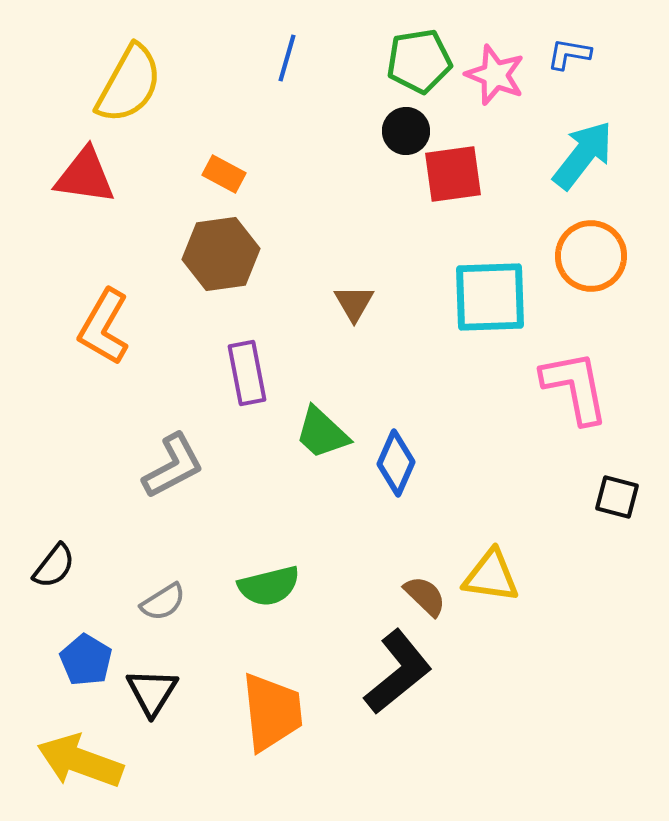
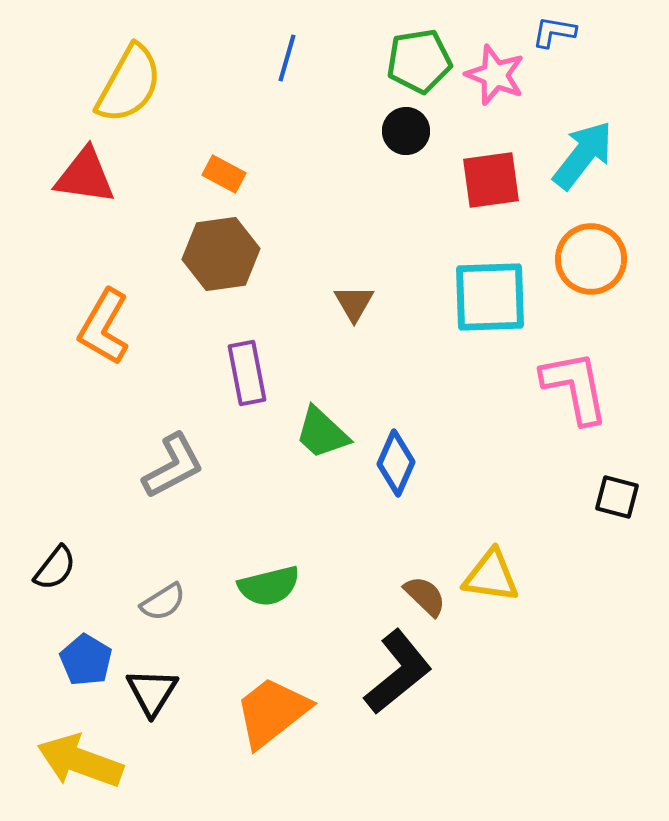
blue L-shape: moved 15 px left, 22 px up
red square: moved 38 px right, 6 px down
orange circle: moved 3 px down
black semicircle: moved 1 px right, 2 px down
orange trapezoid: rotated 122 degrees counterclockwise
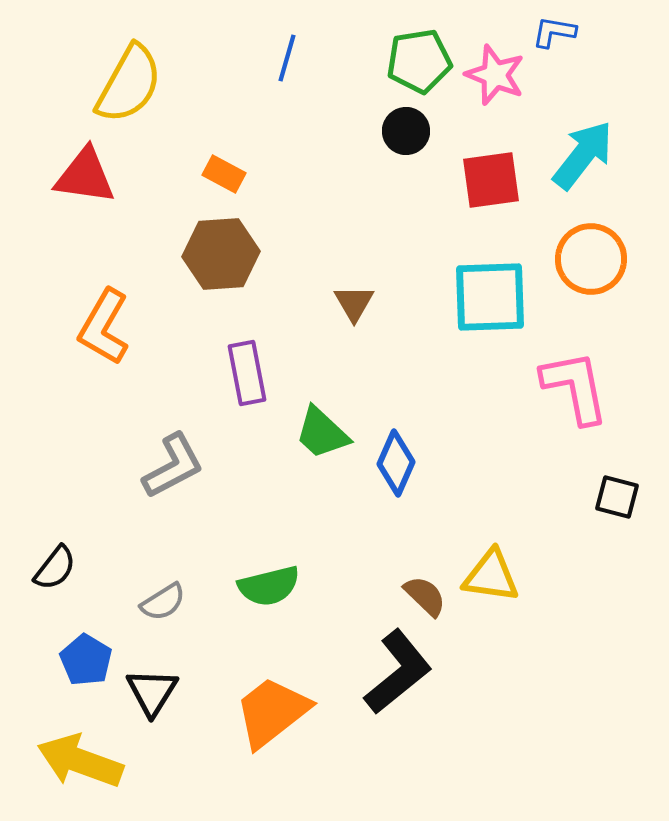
brown hexagon: rotated 4 degrees clockwise
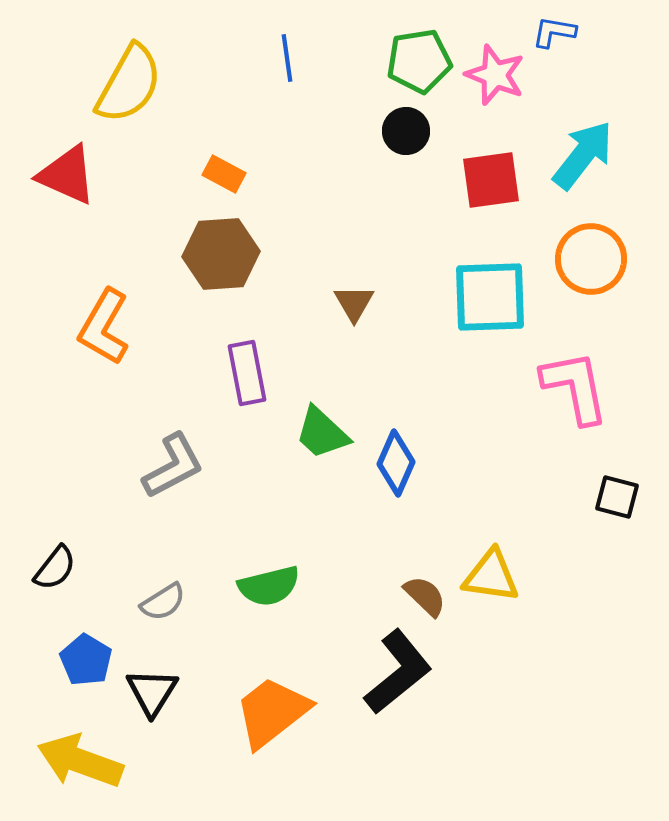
blue line: rotated 24 degrees counterclockwise
red triangle: moved 18 px left, 1 px up; rotated 16 degrees clockwise
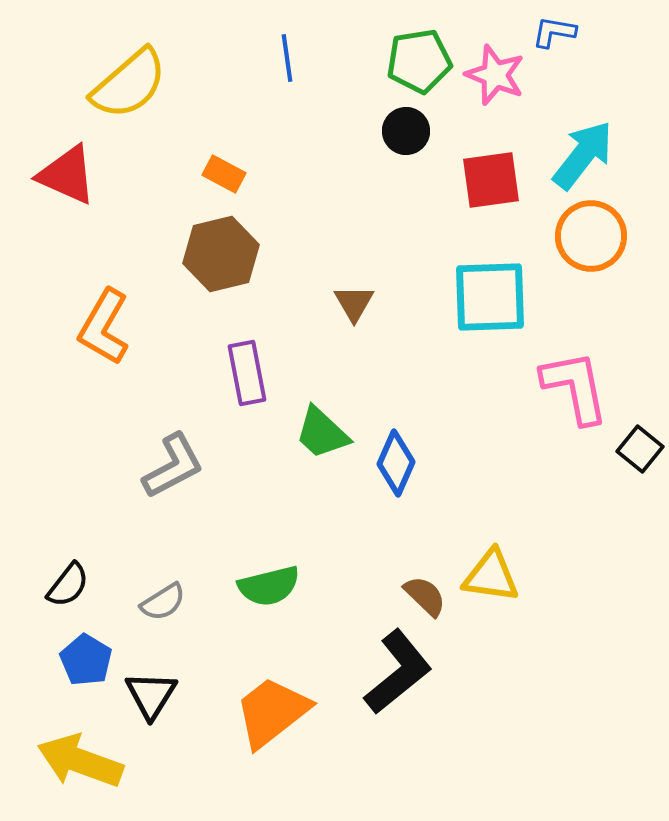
yellow semicircle: rotated 20 degrees clockwise
brown hexagon: rotated 10 degrees counterclockwise
orange circle: moved 23 px up
black square: moved 23 px right, 48 px up; rotated 24 degrees clockwise
black semicircle: moved 13 px right, 17 px down
black triangle: moved 1 px left, 3 px down
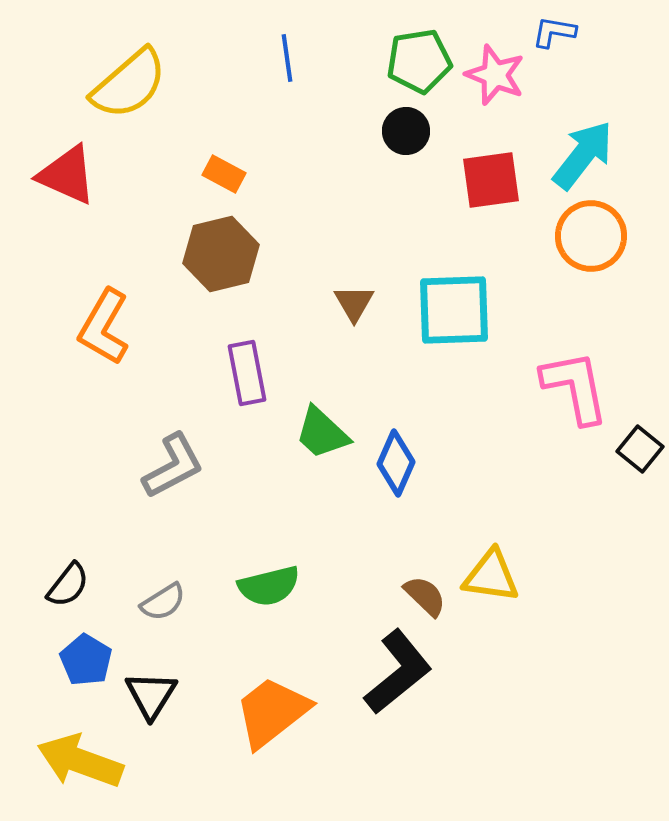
cyan square: moved 36 px left, 13 px down
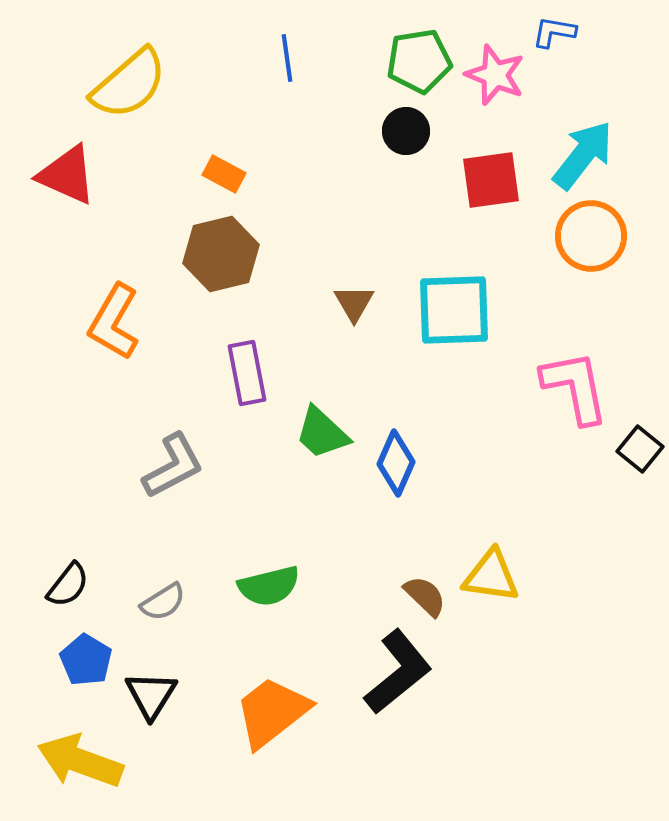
orange L-shape: moved 10 px right, 5 px up
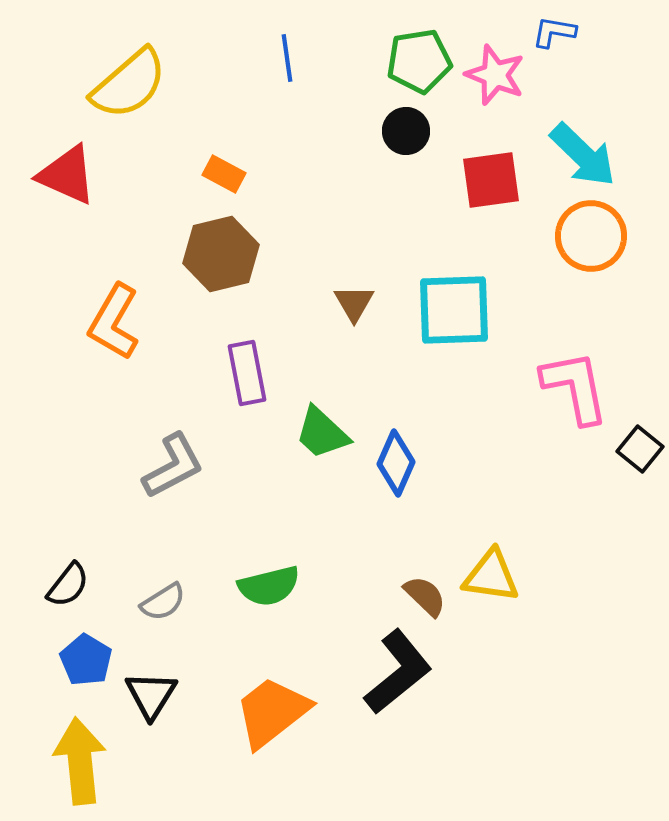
cyan arrow: rotated 96 degrees clockwise
yellow arrow: rotated 64 degrees clockwise
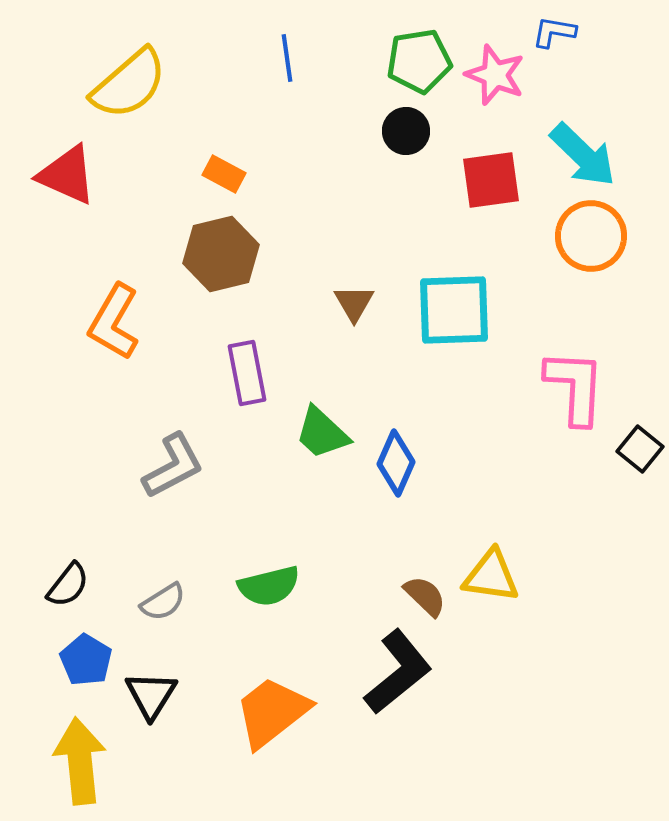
pink L-shape: rotated 14 degrees clockwise
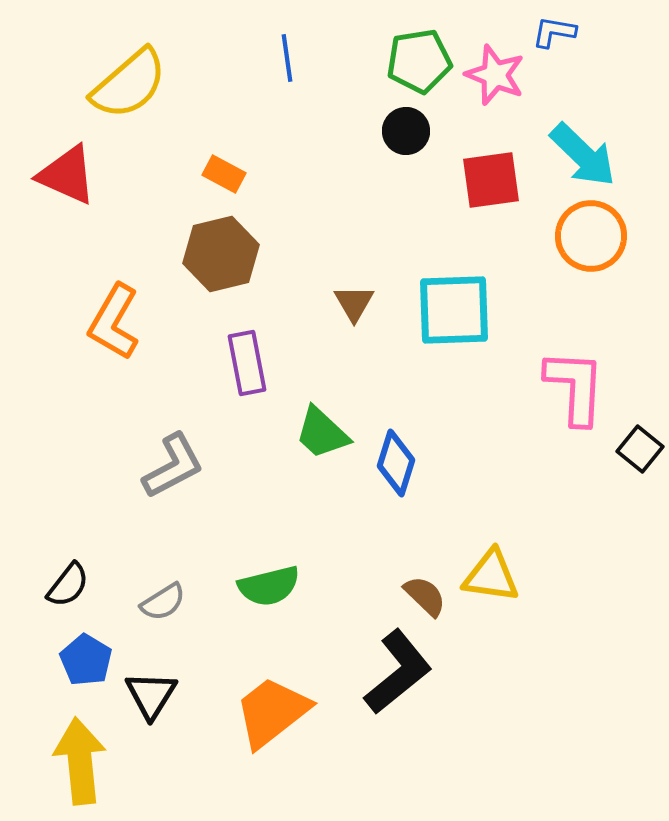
purple rectangle: moved 10 px up
blue diamond: rotated 6 degrees counterclockwise
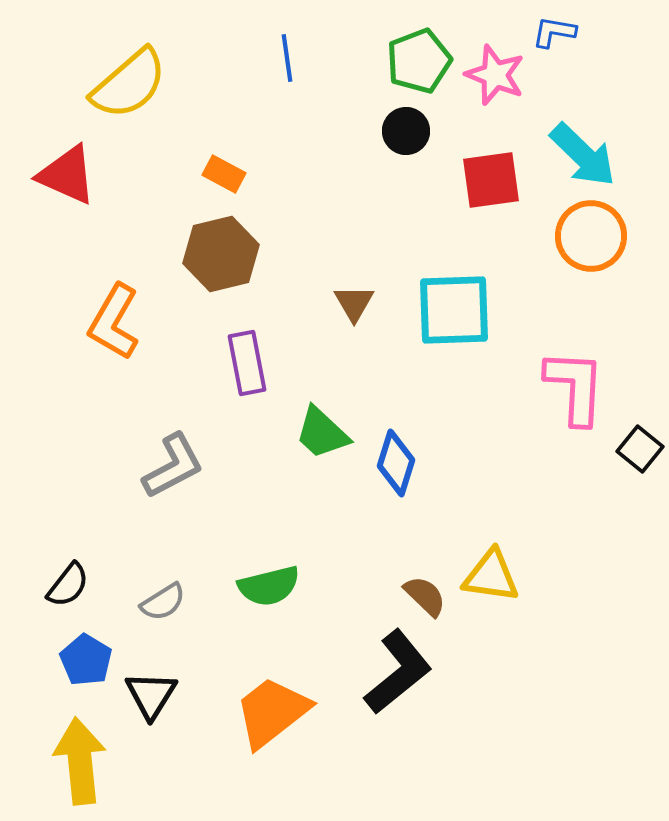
green pentagon: rotated 12 degrees counterclockwise
